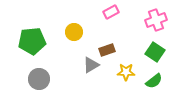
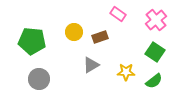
pink rectangle: moved 7 px right, 2 px down; rotated 63 degrees clockwise
pink cross: rotated 20 degrees counterclockwise
green pentagon: rotated 12 degrees clockwise
brown rectangle: moved 7 px left, 13 px up
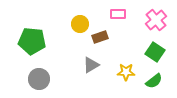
pink rectangle: rotated 35 degrees counterclockwise
yellow circle: moved 6 px right, 8 px up
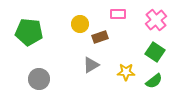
green pentagon: moved 3 px left, 9 px up
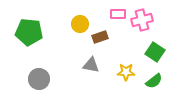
pink cross: moved 14 px left; rotated 25 degrees clockwise
gray triangle: rotated 42 degrees clockwise
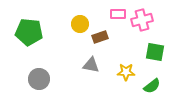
green square: rotated 24 degrees counterclockwise
green semicircle: moved 2 px left, 5 px down
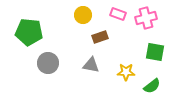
pink rectangle: rotated 21 degrees clockwise
pink cross: moved 4 px right, 2 px up
yellow circle: moved 3 px right, 9 px up
gray circle: moved 9 px right, 16 px up
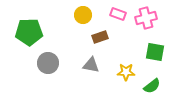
green pentagon: rotated 8 degrees counterclockwise
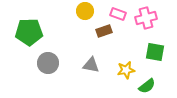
yellow circle: moved 2 px right, 4 px up
brown rectangle: moved 4 px right, 6 px up
yellow star: moved 2 px up; rotated 12 degrees counterclockwise
green semicircle: moved 5 px left
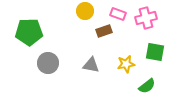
yellow star: moved 6 px up
